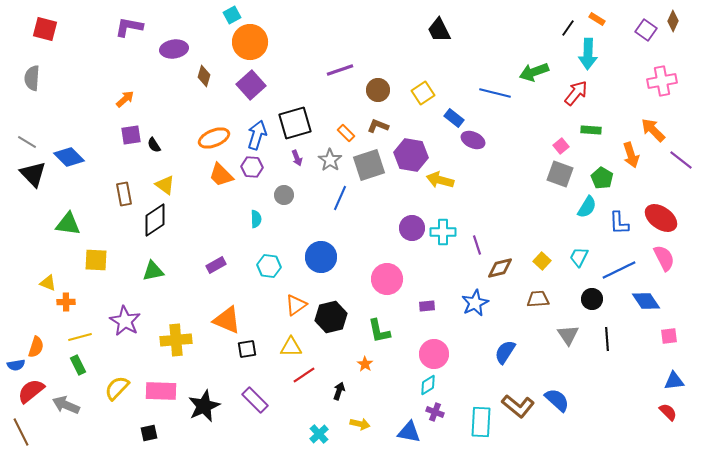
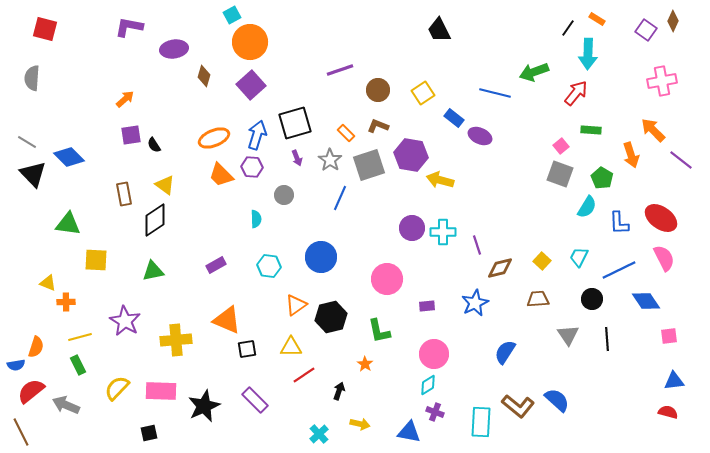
purple ellipse at (473, 140): moved 7 px right, 4 px up
red semicircle at (668, 412): rotated 30 degrees counterclockwise
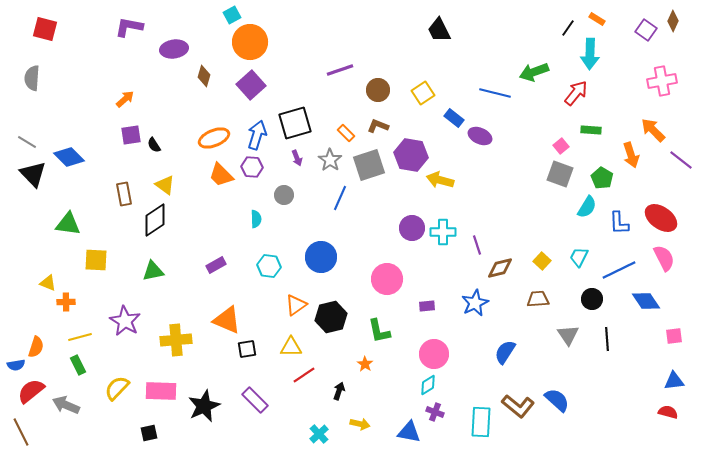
cyan arrow at (588, 54): moved 2 px right
pink square at (669, 336): moved 5 px right
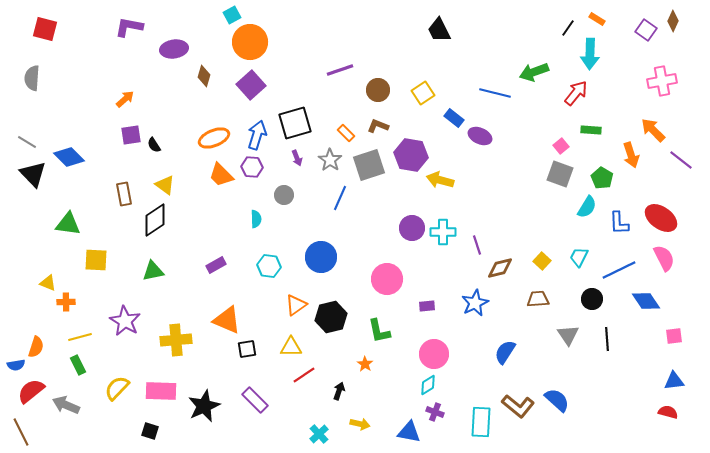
black square at (149, 433): moved 1 px right, 2 px up; rotated 30 degrees clockwise
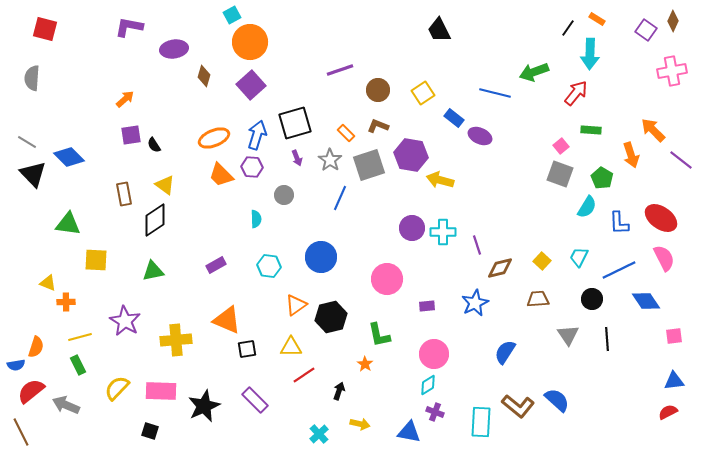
pink cross at (662, 81): moved 10 px right, 10 px up
green L-shape at (379, 331): moved 4 px down
red semicircle at (668, 412): rotated 42 degrees counterclockwise
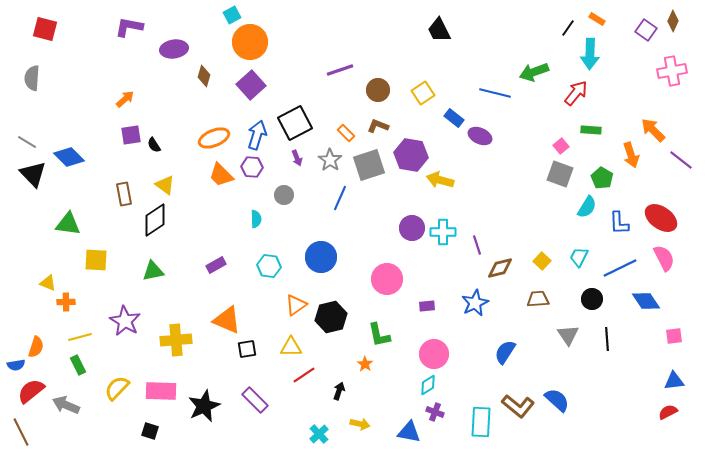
black square at (295, 123): rotated 12 degrees counterclockwise
blue line at (619, 270): moved 1 px right, 2 px up
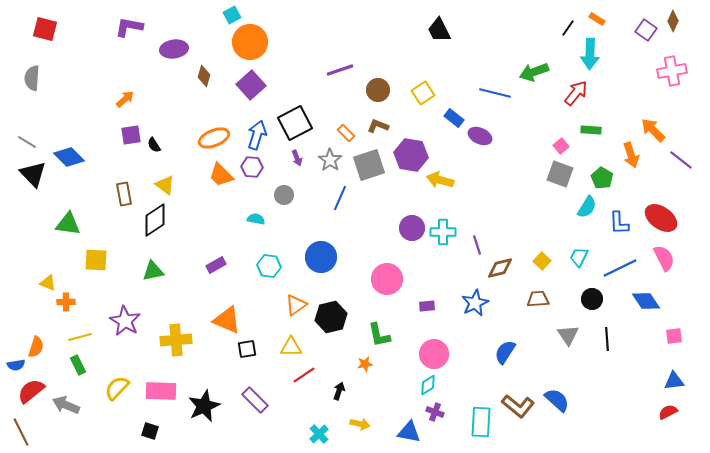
cyan semicircle at (256, 219): rotated 78 degrees counterclockwise
orange star at (365, 364): rotated 28 degrees clockwise
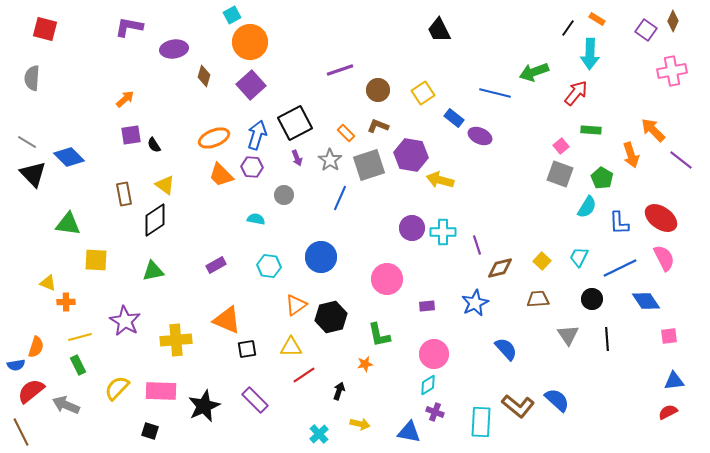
pink square at (674, 336): moved 5 px left
blue semicircle at (505, 352): moved 1 px right, 3 px up; rotated 105 degrees clockwise
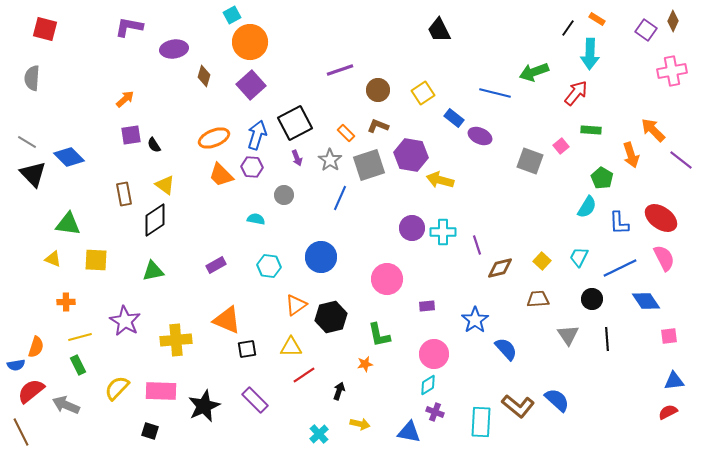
gray square at (560, 174): moved 30 px left, 13 px up
yellow triangle at (48, 283): moved 5 px right, 24 px up
blue star at (475, 303): moved 17 px down; rotated 8 degrees counterclockwise
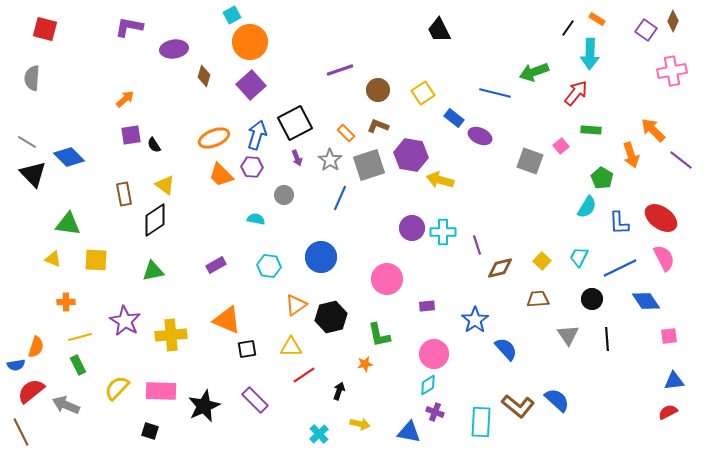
yellow cross at (176, 340): moved 5 px left, 5 px up
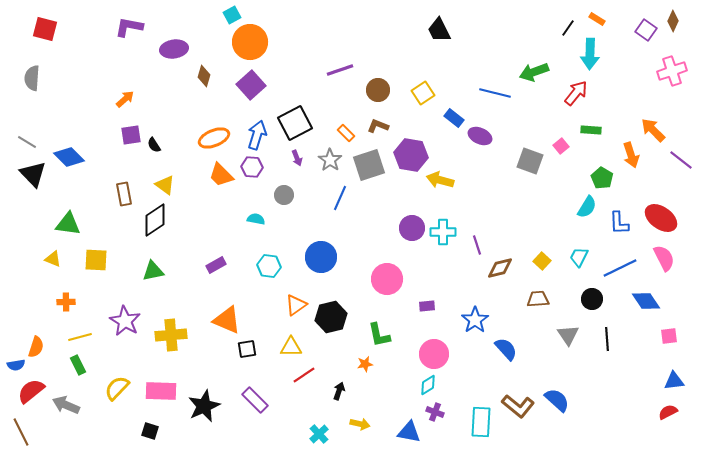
pink cross at (672, 71): rotated 8 degrees counterclockwise
